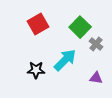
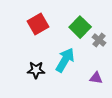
gray cross: moved 3 px right, 4 px up
cyan arrow: rotated 15 degrees counterclockwise
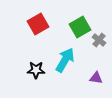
green square: rotated 15 degrees clockwise
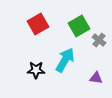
green square: moved 1 px left, 1 px up
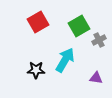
red square: moved 2 px up
gray cross: rotated 24 degrees clockwise
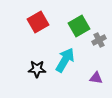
black star: moved 1 px right, 1 px up
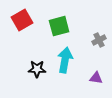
red square: moved 16 px left, 2 px up
green square: moved 20 px left; rotated 15 degrees clockwise
cyan arrow: rotated 20 degrees counterclockwise
